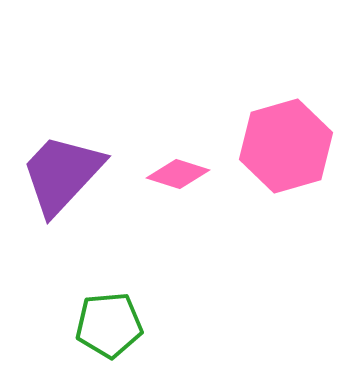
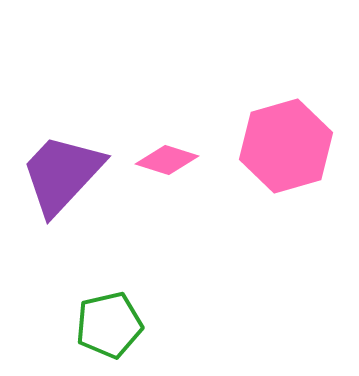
pink diamond: moved 11 px left, 14 px up
green pentagon: rotated 8 degrees counterclockwise
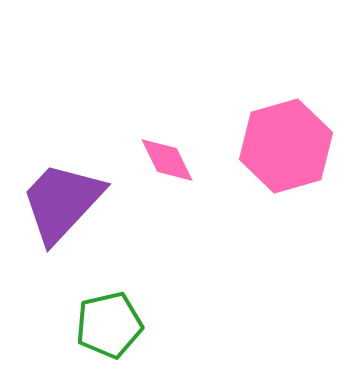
pink diamond: rotated 46 degrees clockwise
purple trapezoid: moved 28 px down
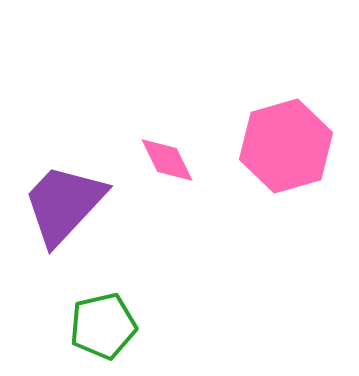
purple trapezoid: moved 2 px right, 2 px down
green pentagon: moved 6 px left, 1 px down
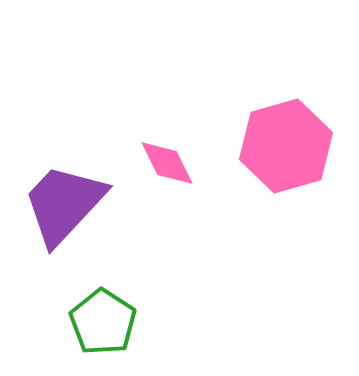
pink diamond: moved 3 px down
green pentagon: moved 4 px up; rotated 26 degrees counterclockwise
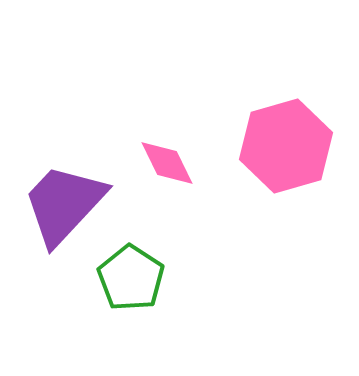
green pentagon: moved 28 px right, 44 px up
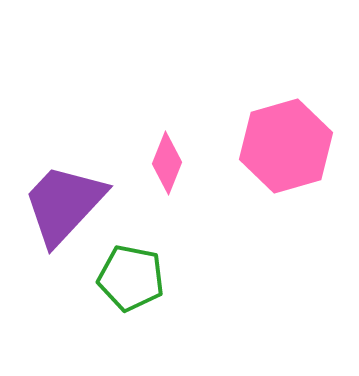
pink diamond: rotated 48 degrees clockwise
green pentagon: rotated 22 degrees counterclockwise
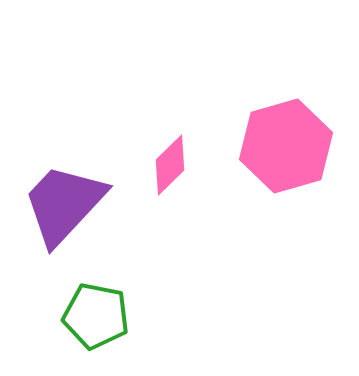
pink diamond: moved 3 px right, 2 px down; rotated 24 degrees clockwise
green pentagon: moved 35 px left, 38 px down
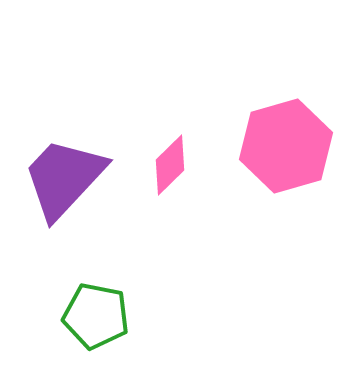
purple trapezoid: moved 26 px up
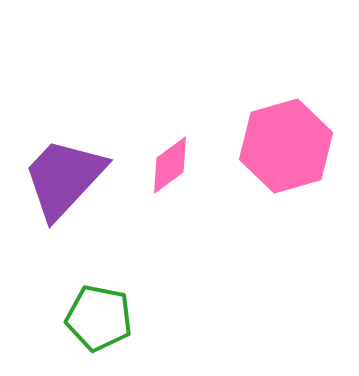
pink diamond: rotated 8 degrees clockwise
green pentagon: moved 3 px right, 2 px down
